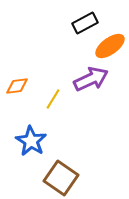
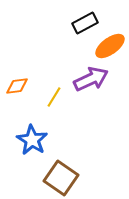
yellow line: moved 1 px right, 2 px up
blue star: moved 1 px right, 1 px up
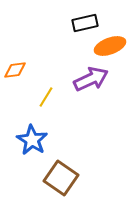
black rectangle: rotated 15 degrees clockwise
orange ellipse: rotated 16 degrees clockwise
orange diamond: moved 2 px left, 16 px up
yellow line: moved 8 px left
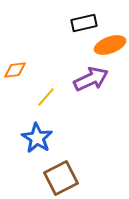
black rectangle: moved 1 px left
orange ellipse: moved 1 px up
yellow line: rotated 10 degrees clockwise
blue star: moved 5 px right, 2 px up
brown square: rotated 28 degrees clockwise
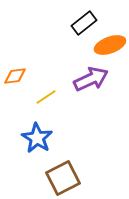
black rectangle: rotated 25 degrees counterclockwise
orange diamond: moved 6 px down
yellow line: rotated 15 degrees clockwise
brown square: moved 2 px right
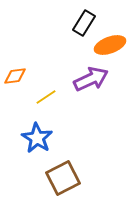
black rectangle: rotated 20 degrees counterclockwise
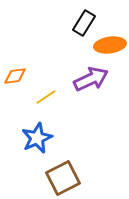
orange ellipse: rotated 12 degrees clockwise
blue star: rotated 16 degrees clockwise
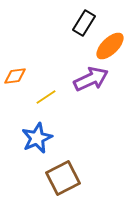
orange ellipse: moved 1 px down; rotated 36 degrees counterclockwise
